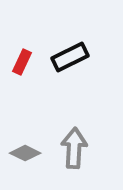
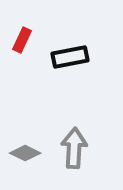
black rectangle: rotated 15 degrees clockwise
red rectangle: moved 22 px up
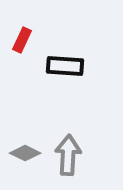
black rectangle: moved 5 px left, 9 px down; rotated 15 degrees clockwise
gray arrow: moved 6 px left, 7 px down
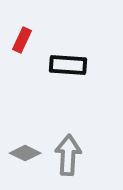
black rectangle: moved 3 px right, 1 px up
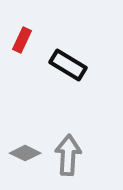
black rectangle: rotated 27 degrees clockwise
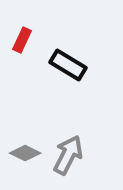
gray arrow: rotated 24 degrees clockwise
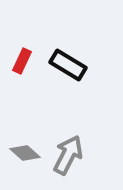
red rectangle: moved 21 px down
gray diamond: rotated 16 degrees clockwise
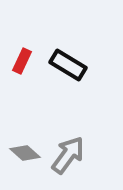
gray arrow: rotated 9 degrees clockwise
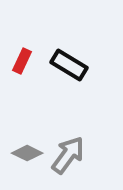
black rectangle: moved 1 px right
gray diamond: moved 2 px right; rotated 16 degrees counterclockwise
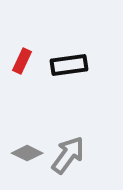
black rectangle: rotated 39 degrees counterclockwise
